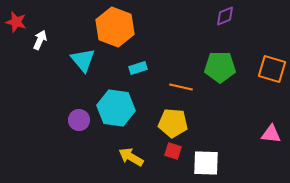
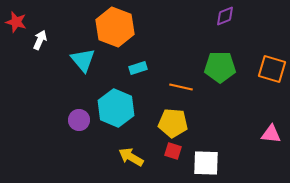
cyan hexagon: rotated 15 degrees clockwise
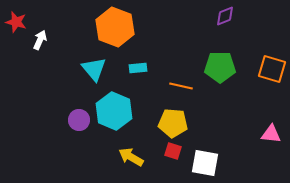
cyan triangle: moved 11 px right, 9 px down
cyan rectangle: rotated 12 degrees clockwise
orange line: moved 1 px up
cyan hexagon: moved 2 px left, 3 px down
white square: moved 1 px left; rotated 8 degrees clockwise
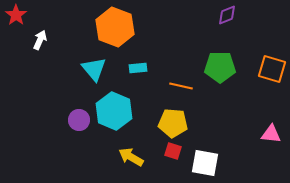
purple diamond: moved 2 px right, 1 px up
red star: moved 7 px up; rotated 20 degrees clockwise
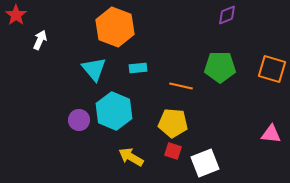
white square: rotated 32 degrees counterclockwise
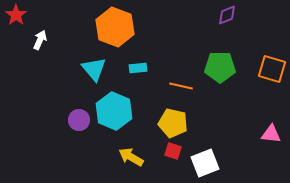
yellow pentagon: rotated 8 degrees clockwise
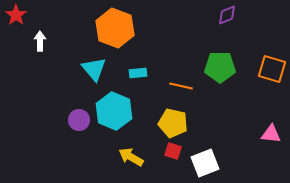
orange hexagon: moved 1 px down
white arrow: moved 1 px down; rotated 24 degrees counterclockwise
cyan rectangle: moved 5 px down
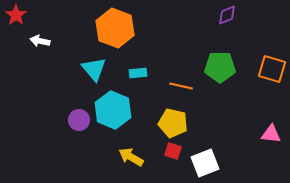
white arrow: rotated 78 degrees counterclockwise
cyan hexagon: moved 1 px left, 1 px up
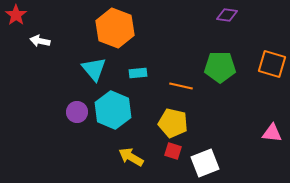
purple diamond: rotated 30 degrees clockwise
orange square: moved 5 px up
purple circle: moved 2 px left, 8 px up
pink triangle: moved 1 px right, 1 px up
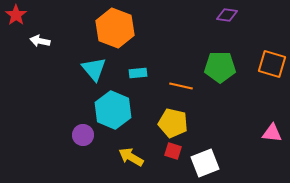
purple circle: moved 6 px right, 23 px down
